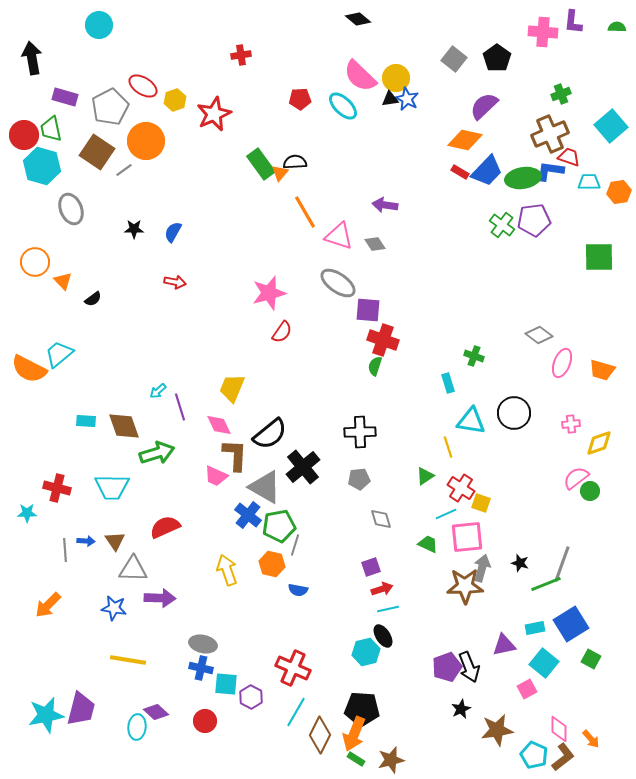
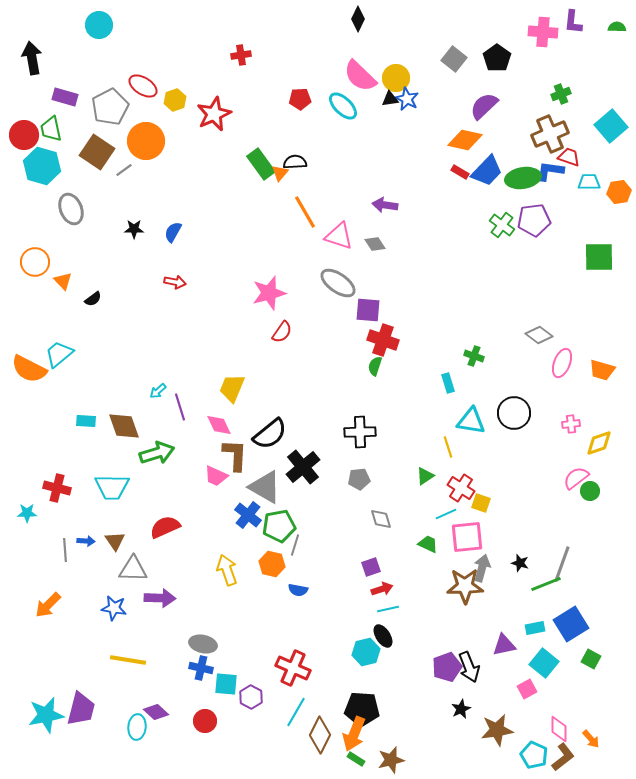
black diamond at (358, 19): rotated 75 degrees clockwise
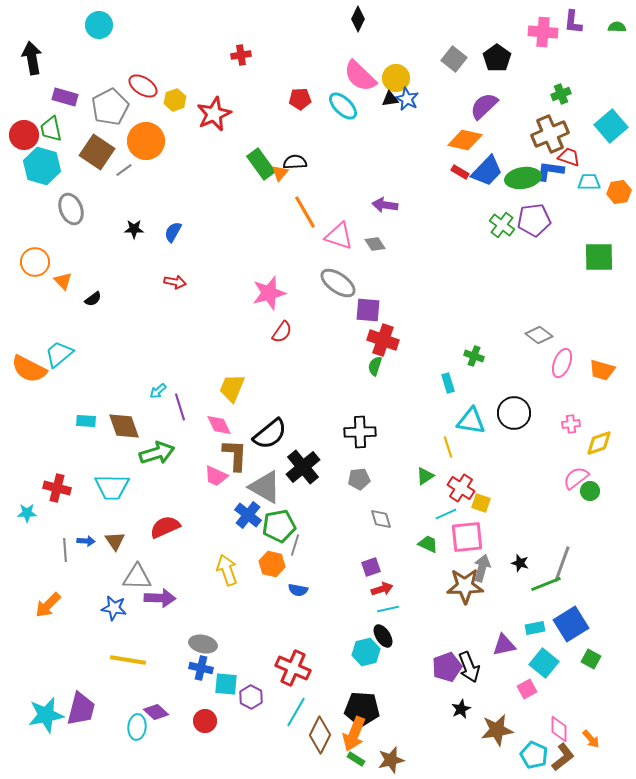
gray triangle at (133, 569): moved 4 px right, 8 px down
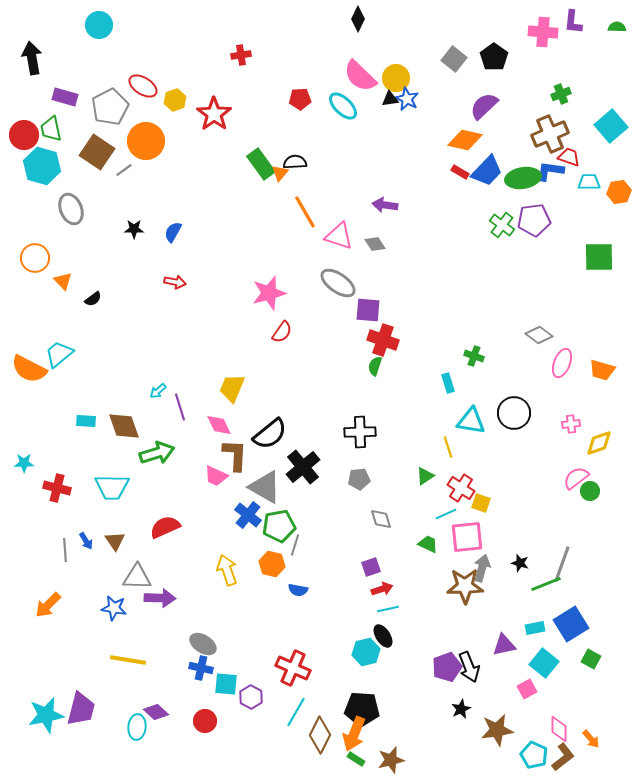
black pentagon at (497, 58): moved 3 px left, 1 px up
red star at (214, 114): rotated 12 degrees counterclockwise
orange circle at (35, 262): moved 4 px up
cyan star at (27, 513): moved 3 px left, 50 px up
blue arrow at (86, 541): rotated 54 degrees clockwise
gray ellipse at (203, 644): rotated 20 degrees clockwise
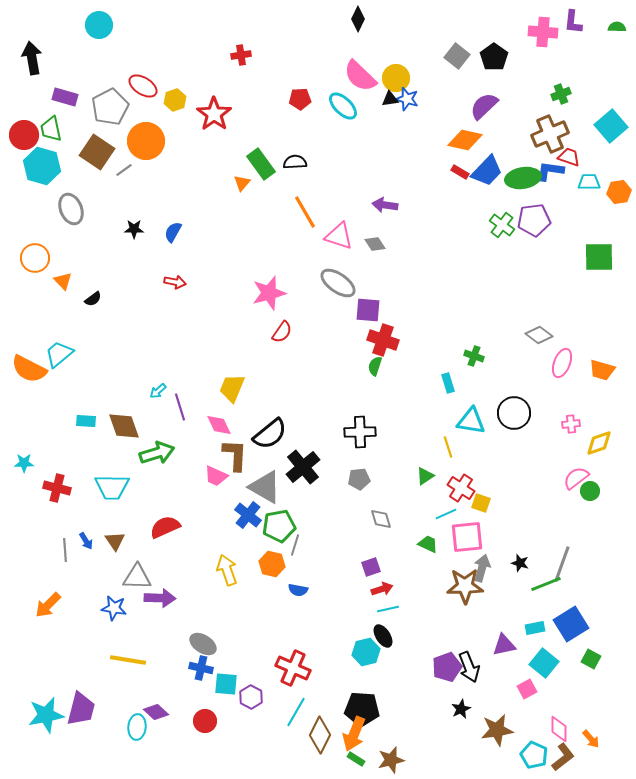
gray square at (454, 59): moved 3 px right, 3 px up
blue star at (407, 99): rotated 10 degrees counterclockwise
orange triangle at (280, 173): moved 38 px left, 10 px down
